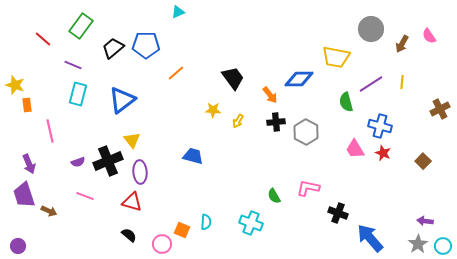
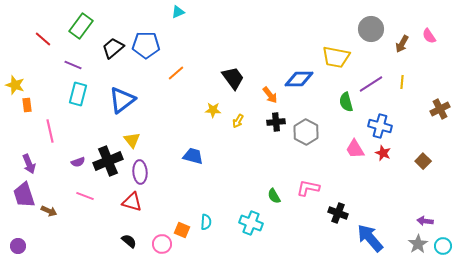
black semicircle at (129, 235): moved 6 px down
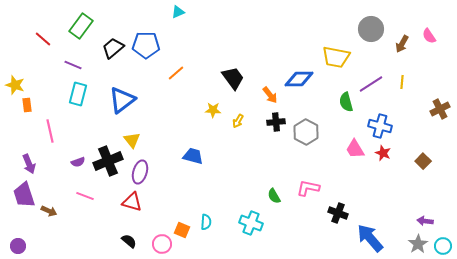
purple ellipse at (140, 172): rotated 20 degrees clockwise
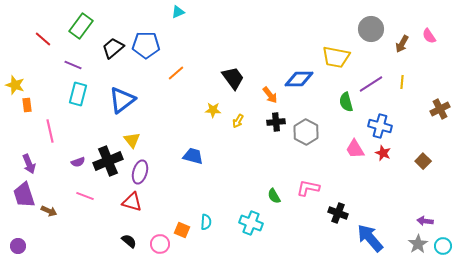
pink circle at (162, 244): moved 2 px left
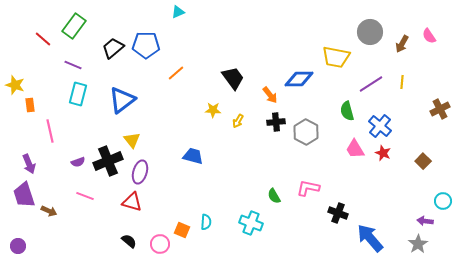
green rectangle at (81, 26): moved 7 px left
gray circle at (371, 29): moved 1 px left, 3 px down
green semicircle at (346, 102): moved 1 px right, 9 px down
orange rectangle at (27, 105): moved 3 px right
blue cross at (380, 126): rotated 25 degrees clockwise
cyan circle at (443, 246): moved 45 px up
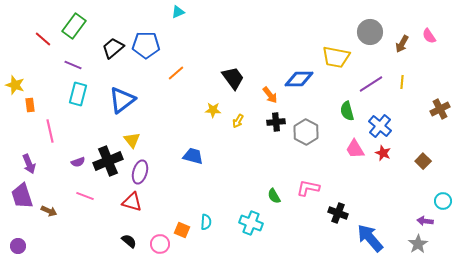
purple trapezoid at (24, 195): moved 2 px left, 1 px down
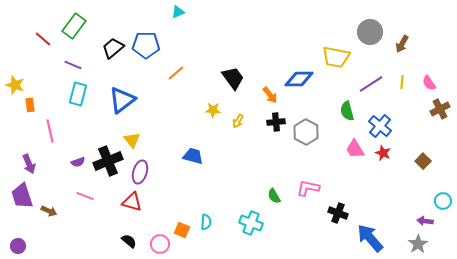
pink semicircle at (429, 36): moved 47 px down
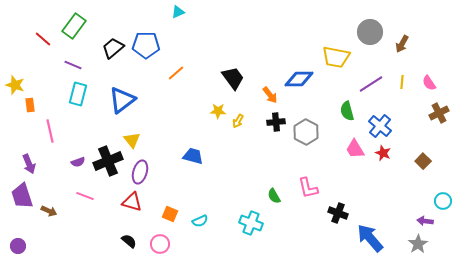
brown cross at (440, 109): moved 1 px left, 4 px down
yellow star at (213, 110): moved 5 px right, 1 px down
pink L-shape at (308, 188): rotated 115 degrees counterclockwise
cyan semicircle at (206, 222): moved 6 px left, 1 px up; rotated 63 degrees clockwise
orange square at (182, 230): moved 12 px left, 16 px up
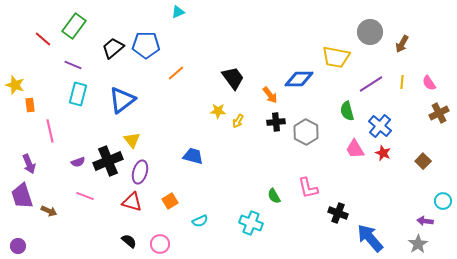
orange square at (170, 214): moved 13 px up; rotated 35 degrees clockwise
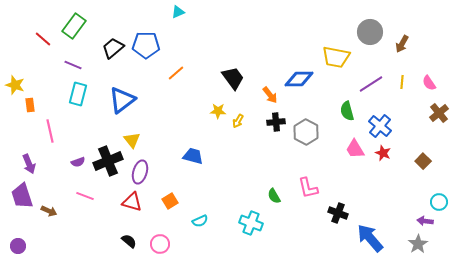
brown cross at (439, 113): rotated 12 degrees counterclockwise
cyan circle at (443, 201): moved 4 px left, 1 px down
